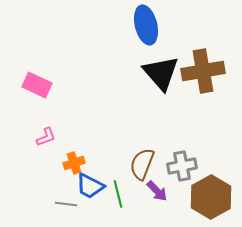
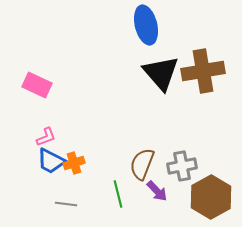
blue trapezoid: moved 39 px left, 25 px up
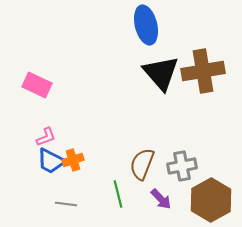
orange cross: moved 1 px left, 3 px up
purple arrow: moved 4 px right, 8 px down
brown hexagon: moved 3 px down
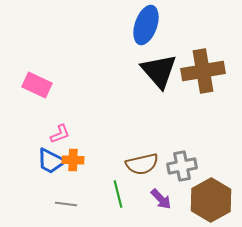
blue ellipse: rotated 33 degrees clockwise
black triangle: moved 2 px left, 2 px up
pink L-shape: moved 14 px right, 3 px up
orange cross: rotated 20 degrees clockwise
brown semicircle: rotated 124 degrees counterclockwise
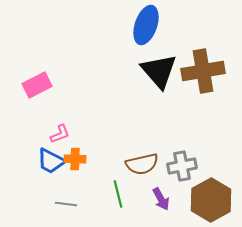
pink rectangle: rotated 52 degrees counterclockwise
orange cross: moved 2 px right, 1 px up
purple arrow: rotated 15 degrees clockwise
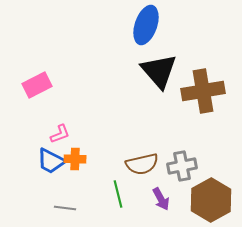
brown cross: moved 20 px down
gray line: moved 1 px left, 4 px down
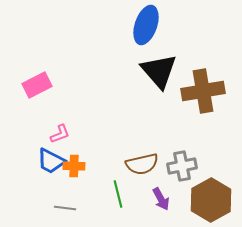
orange cross: moved 1 px left, 7 px down
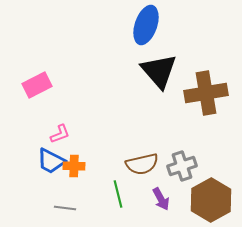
brown cross: moved 3 px right, 2 px down
gray cross: rotated 8 degrees counterclockwise
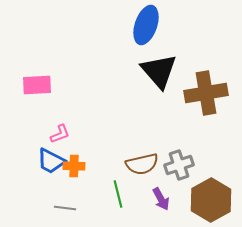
pink rectangle: rotated 24 degrees clockwise
gray cross: moved 3 px left, 1 px up
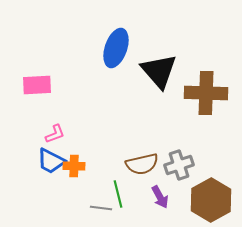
blue ellipse: moved 30 px left, 23 px down
brown cross: rotated 12 degrees clockwise
pink L-shape: moved 5 px left
purple arrow: moved 1 px left, 2 px up
gray line: moved 36 px right
